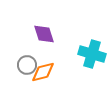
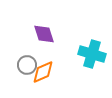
orange diamond: rotated 10 degrees counterclockwise
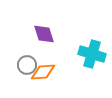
orange diamond: rotated 20 degrees clockwise
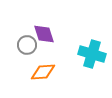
gray circle: moved 20 px up
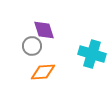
purple diamond: moved 4 px up
gray circle: moved 5 px right, 1 px down
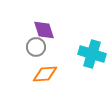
gray circle: moved 4 px right, 1 px down
orange diamond: moved 2 px right, 2 px down
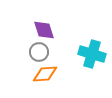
gray circle: moved 3 px right, 5 px down
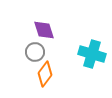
gray circle: moved 4 px left
orange diamond: rotated 50 degrees counterclockwise
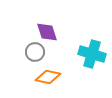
purple diamond: moved 3 px right, 2 px down
orange diamond: moved 3 px right, 3 px down; rotated 65 degrees clockwise
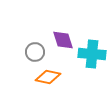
purple diamond: moved 16 px right, 8 px down
cyan cross: rotated 12 degrees counterclockwise
